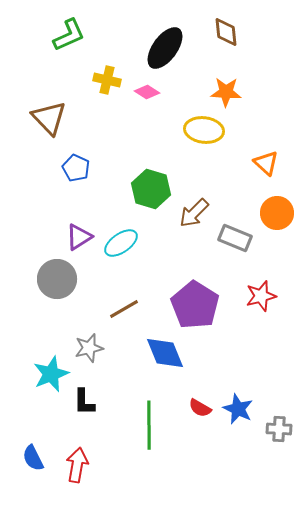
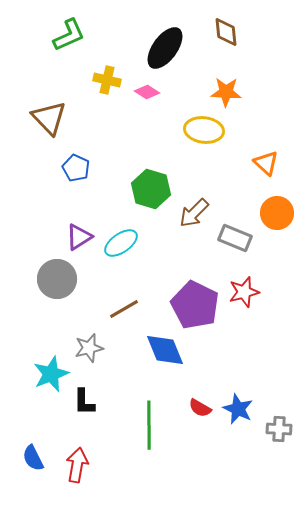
red star: moved 17 px left, 4 px up
purple pentagon: rotated 6 degrees counterclockwise
blue diamond: moved 3 px up
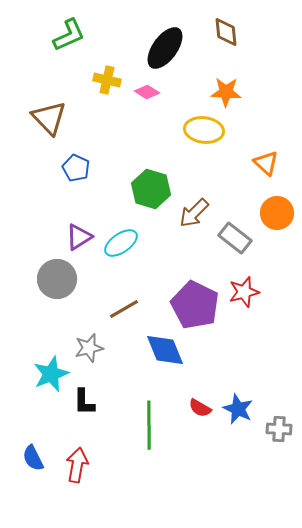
gray rectangle: rotated 16 degrees clockwise
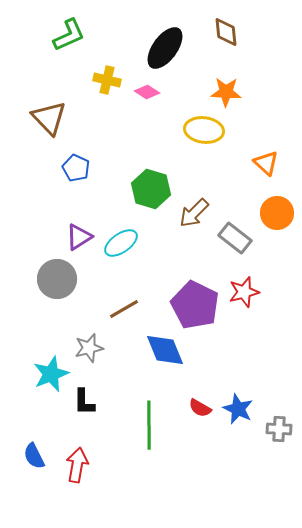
blue semicircle: moved 1 px right, 2 px up
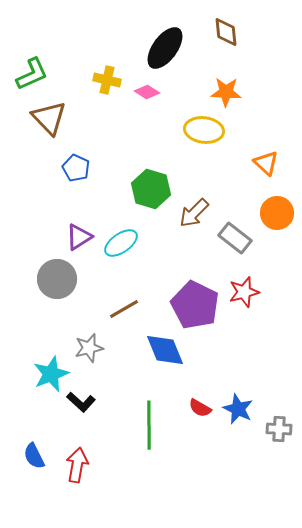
green L-shape: moved 37 px left, 39 px down
black L-shape: moved 3 px left; rotated 48 degrees counterclockwise
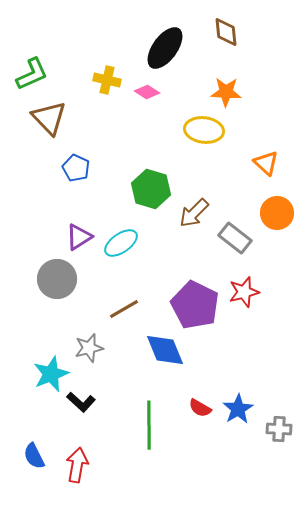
blue star: rotated 16 degrees clockwise
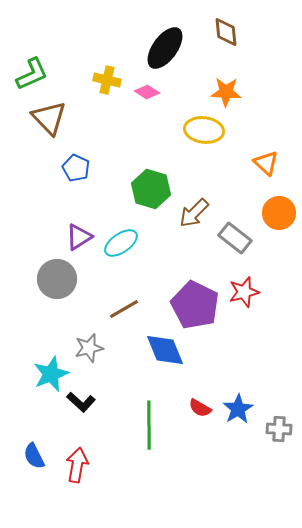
orange circle: moved 2 px right
